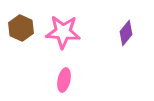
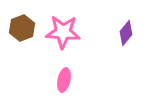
brown hexagon: moved 1 px right; rotated 15 degrees clockwise
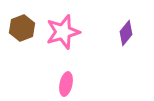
pink star: rotated 20 degrees counterclockwise
pink ellipse: moved 2 px right, 4 px down
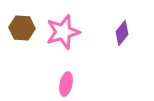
brown hexagon: rotated 25 degrees clockwise
purple diamond: moved 4 px left
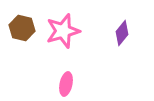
brown hexagon: rotated 10 degrees clockwise
pink star: moved 1 px up
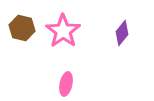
pink star: rotated 20 degrees counterclockwise
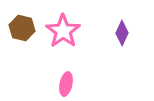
purple diamond: rotated 15 degrees counterclockwise
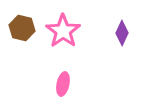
pink ellipse: moved 3 px left
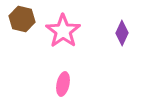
brown hexagon: moved 9 px up
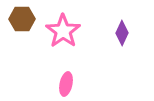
brown hexagon: rotated 15 degrees counterclockwise
pink ellipse: moved 3 px right
